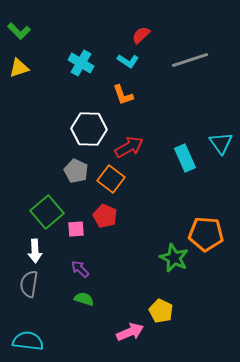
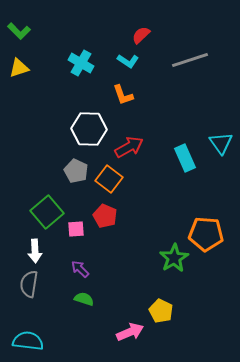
orange square: moved 2 px left
green star: rotated 16 degrees clockwise
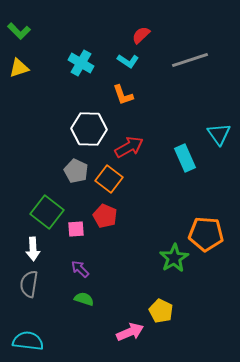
cyan triangle: moved 2 px left, 9 px up
green square: rotated 12 degrees counterclockwise
white arrow: moved 2 px left, 2 px up
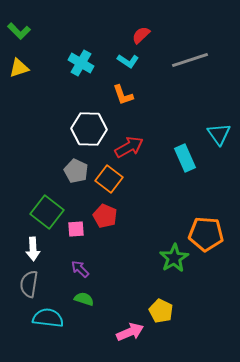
cyan semicircle: moved 20 px right, 23 px up
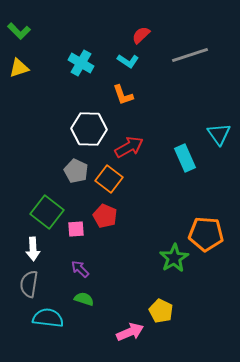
gray line: moved 5 px up
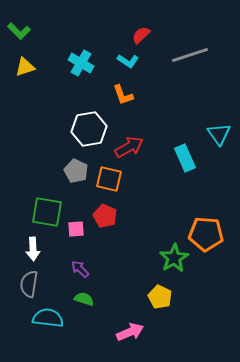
yellow triangle: moved 6 px right, 1 px up
white hexagon: rotated 12 degrees counterclockwise
orange square: rotated 24 degrees counterclockwise
green square: rotated 28 degrees counterclockwise
yellow pentagon: moved 1 px left, 14 px up
